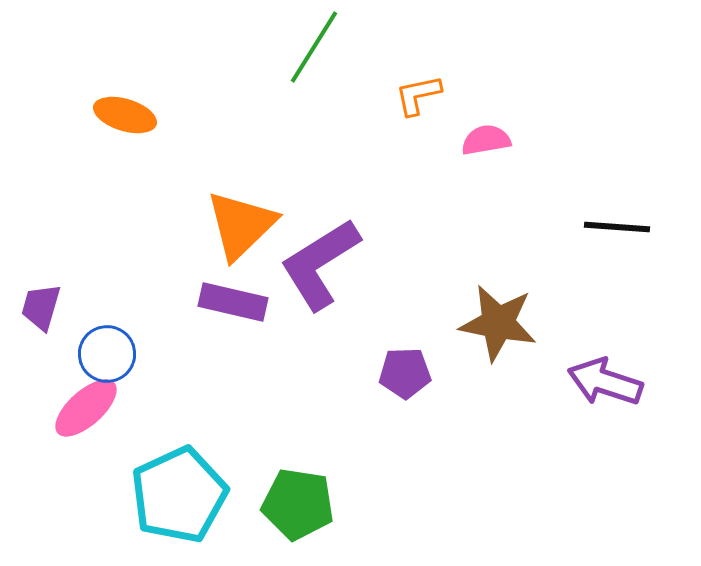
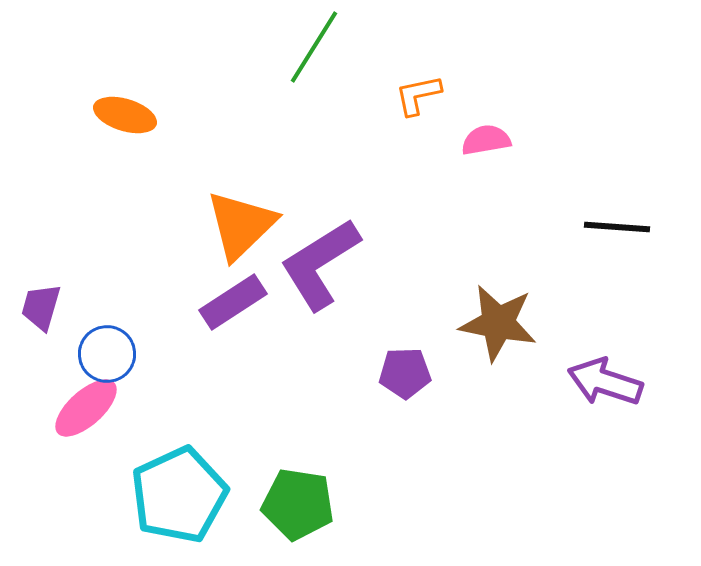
purple rectangle: rotated 46 degrees counterclockwise
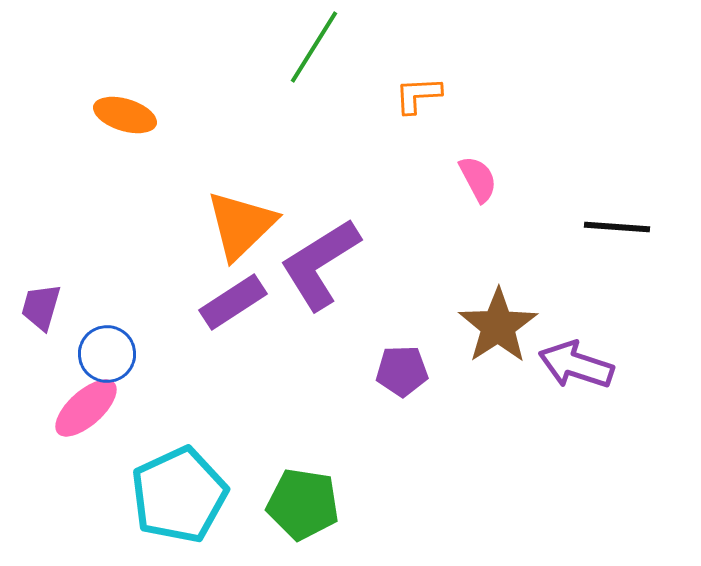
orange L-shape: rotated 9 degrees clockwise
pink semicircle: moved 8 px left, 39 px down; rotated 72 degrees clockwise
brown star: moved 3 px down; rotated 28 degrees clockwise
purple pentagon: moved 3 px left, 2 px up
purple arrow: moved 29 px left, 17 px up
green pentagon: moved 5 px right
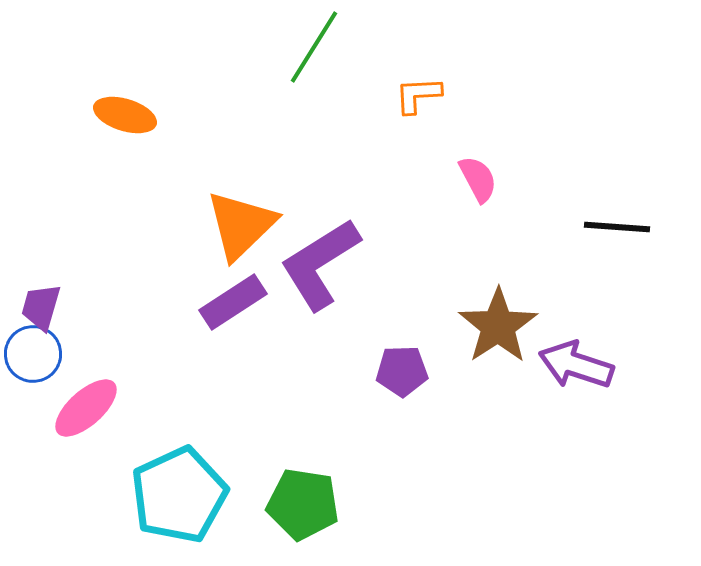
blue circle: moved 74 px left
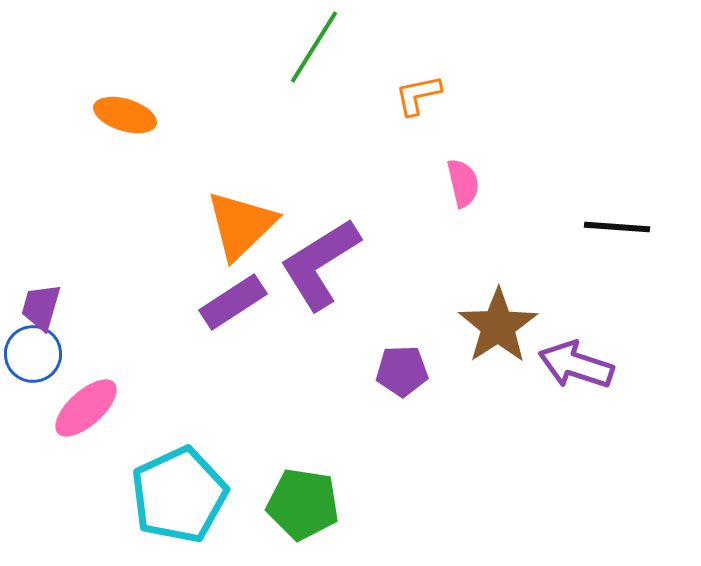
orange L-shape: rotated 9 degrees counterclockwise
pink semicircle: moved 15 px left, 4 px down; rotated 15 degrees clockwise
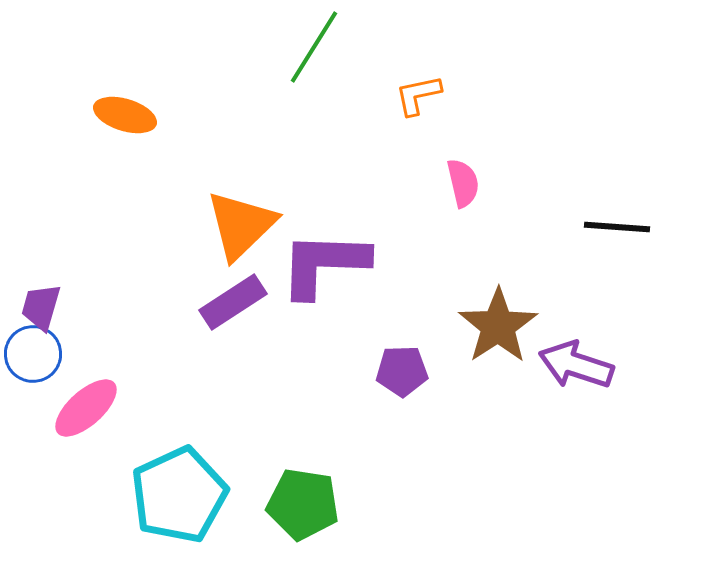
purple L-shape: moved 4 px right; rotated 34 degrees clockwise
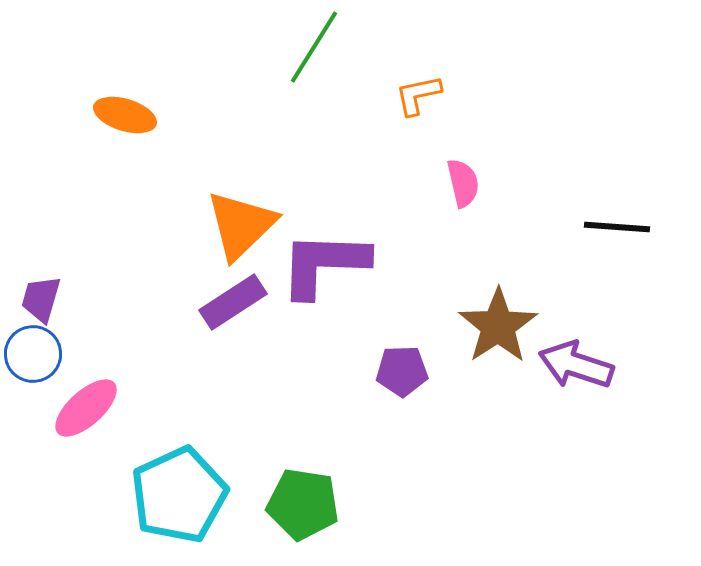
purple trapezoid: moved 8 px up
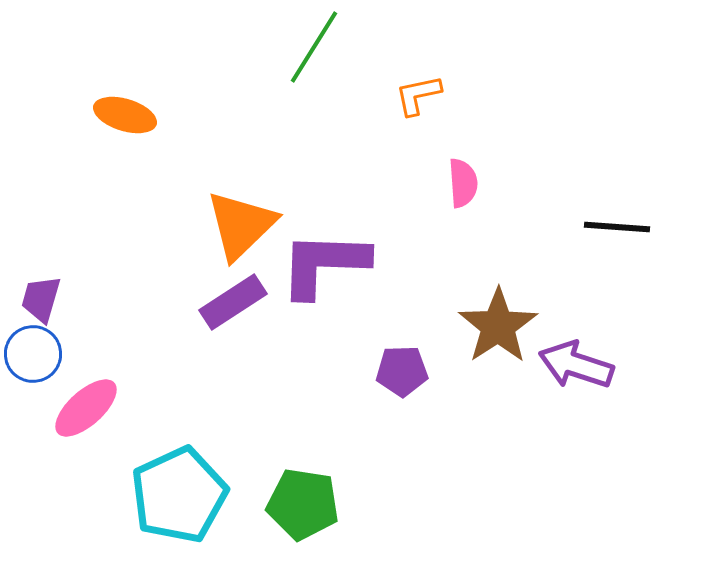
pink semicircle: rotated 9 degrees clockwise
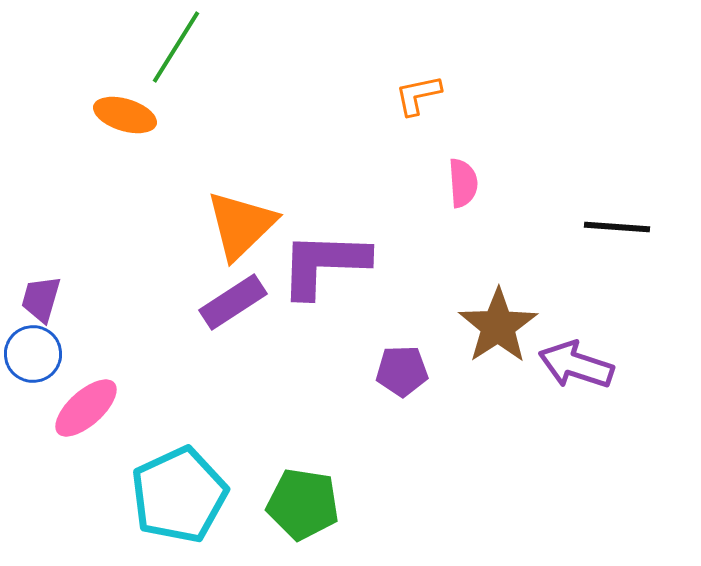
green line: moved 138 px left
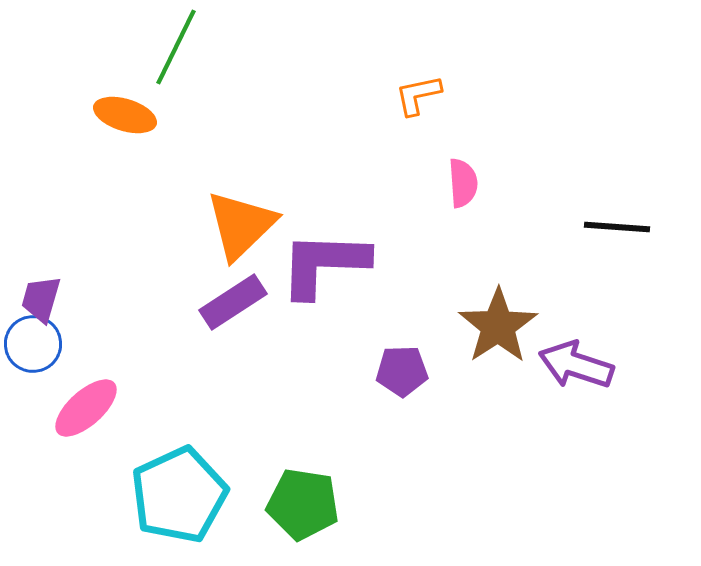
green line: rotated 6 degrees counterclockwise
blue circle: moved 10 px up
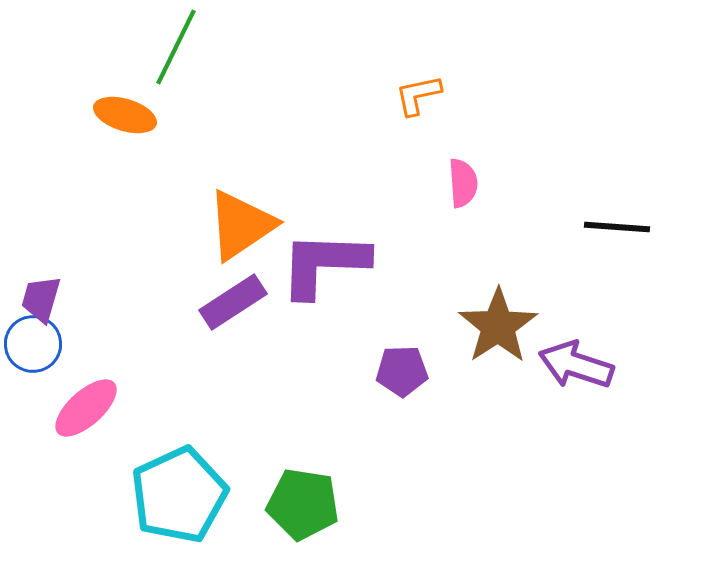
orange triangle: rotated 10 degrees clockwise
